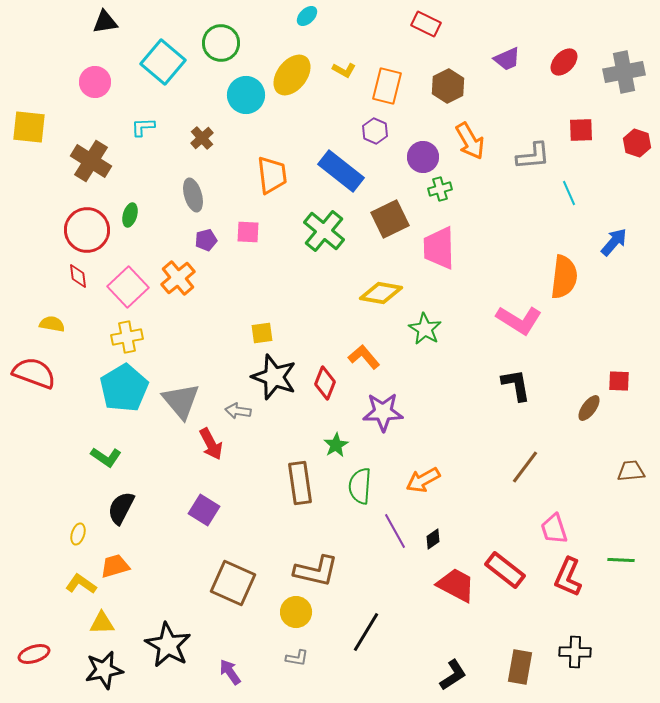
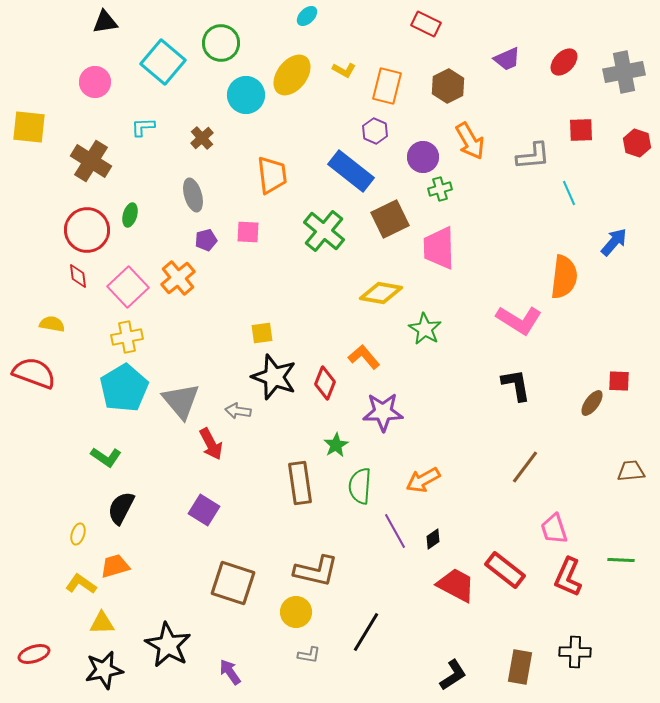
blue rectangle at (341, 171): moved 10 px right
brown ellipse at (589, 408): moved 3 px right, 5 px up
brown square at (233, 583): rotated 6 degrees counterclockwise
gray L-shape at (297, 658): moved 12 px right, 3 px up
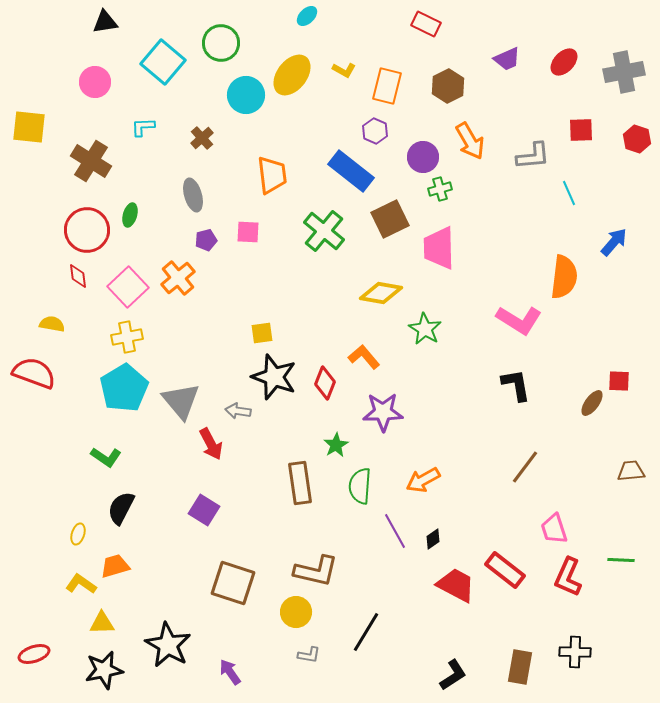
red hexagon at (637, 143): moved 4 px up
